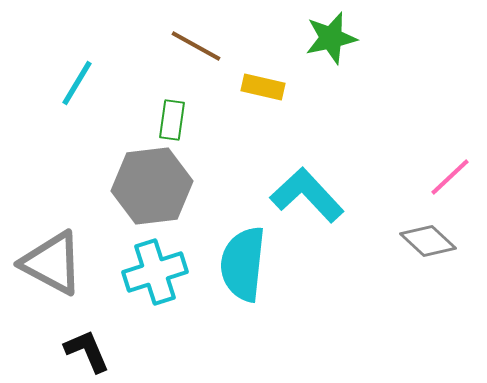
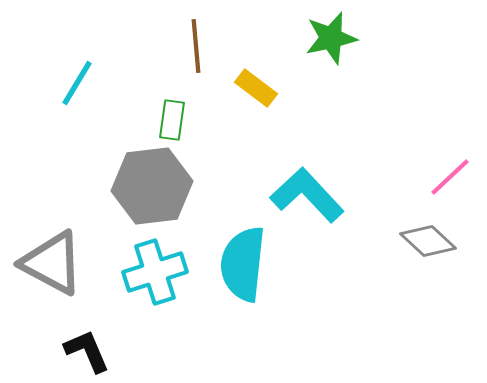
brown line: rotated 56 degrees clockwise
yellow rectangle: moved 7 px left, 1 px down; rotated 24 degrees clockwise
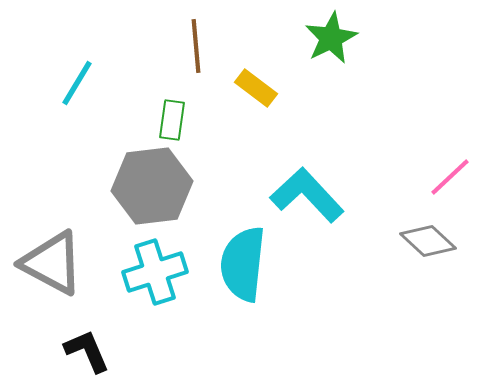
green star: rotated 14 degrees counterclockwise
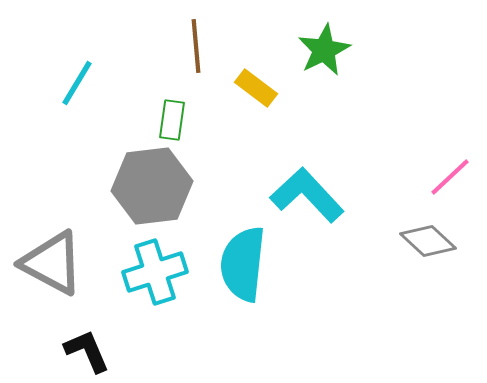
green star: moved 7 px left, 12 px down
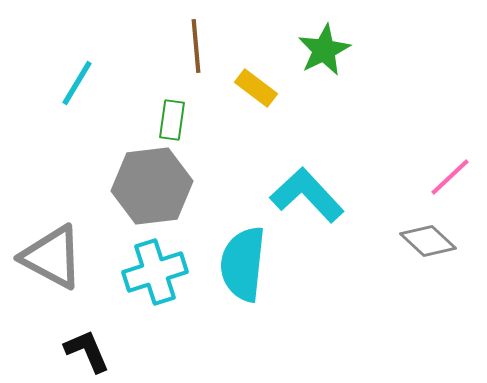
gray triangle: moved 6 px up
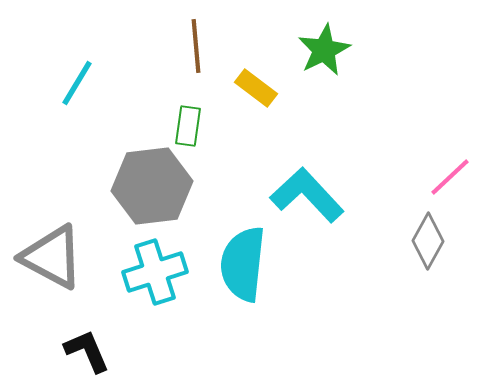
green rectangle: moved 16 px right, 6 px down
gray diamond: rotated 76 degrees clockwise
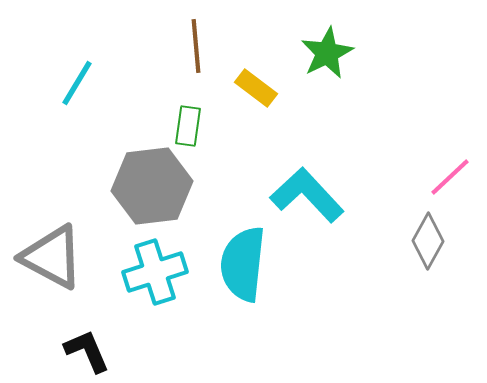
green star: moved 3 px right, 3 px down
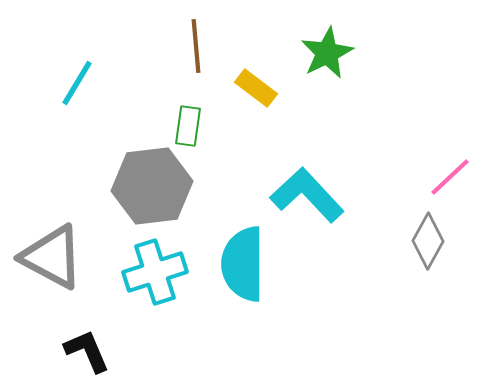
cyan semicircle: rotated 6 degrees counterclockwise
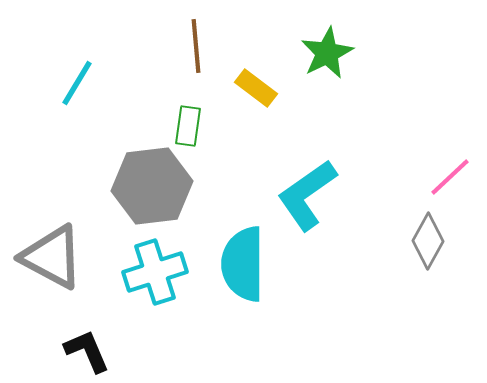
cyan L-shape: rotated 82 degrees counterclockwise
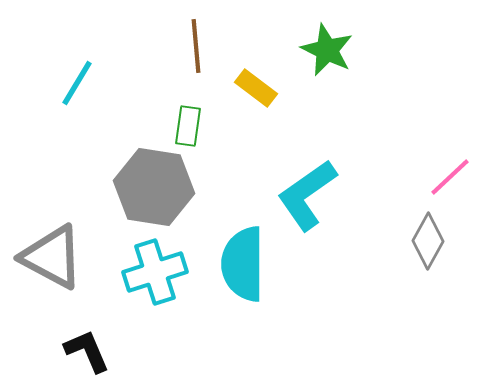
green star: moved 3 px up; rotated 20 degrees counterclockwise
gray hexagon: moved 2 px right, 1 px down; rotated 16 degrees clockwise
